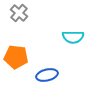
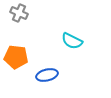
gray cross: rotated 18 degrees counterclockwise
cyan semicircle: moved 1 px left, 4 px down; rotated 25 degrees clockwise
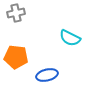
gray cross: moved 3 px left; rotated 36 degrees counterclockwise
cyan semicircle: moved 2 px left, 3 px up
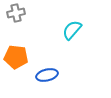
cyan semicircle: moved 2 px right, 8 px up; rotated 105 degrees clockwise
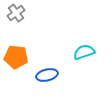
gray cross: rotated 24 degrees counterclockwise
cyan semicircle: moved 12 px right, 22 px down; rotated 30 degrees clockwise
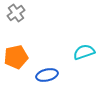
orange pentagon: rotated 20 degrees counterclockwise
